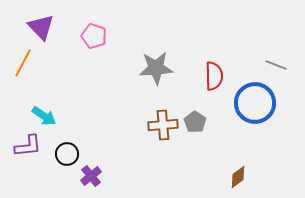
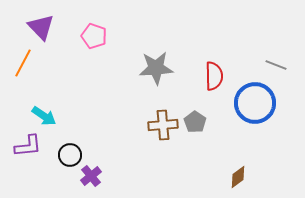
black circle: moved 3 px right, 1 px down
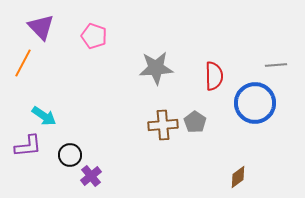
gray line: rotated 25 degrees counterclockwise
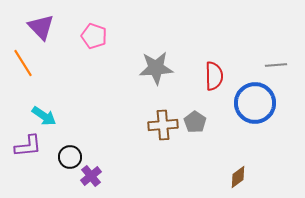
orange line: rotated 60 degrees counterclockwise
black circle: moved 2 px down
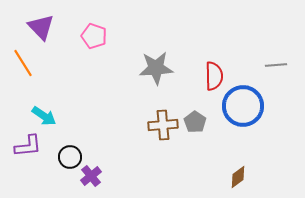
blue circle: moved 12 px left, 3 px down
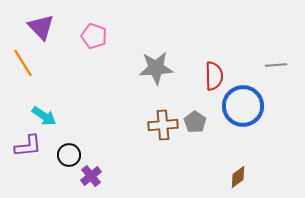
black circle: moved 1 px left, 2 px up
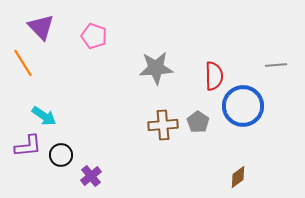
gray pentagon: moved 3 px right
black circle: moved 8 px left
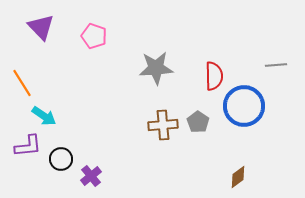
orange line: moved 1 px left, 20 px down
blue circle: moved 1 px right
black circle: moved 4 px down
